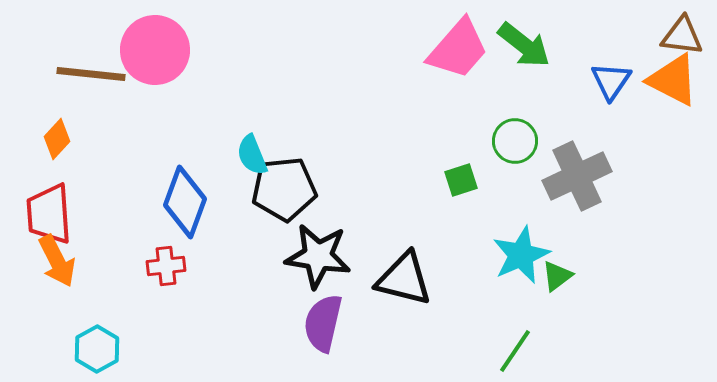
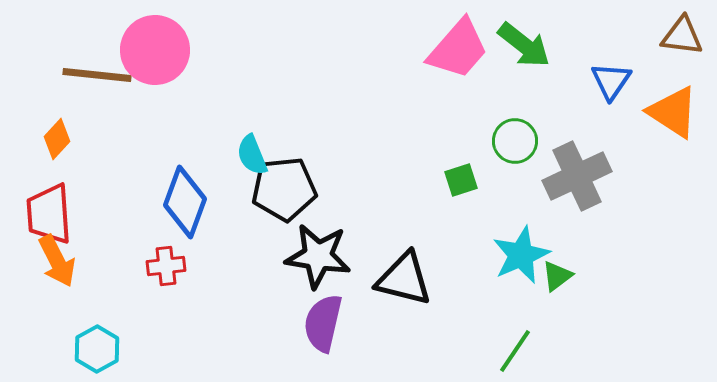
brown line: moved 6 px right, 1 px down
orange triangle: moved 32 px down; rotated 6 degrees clockwise
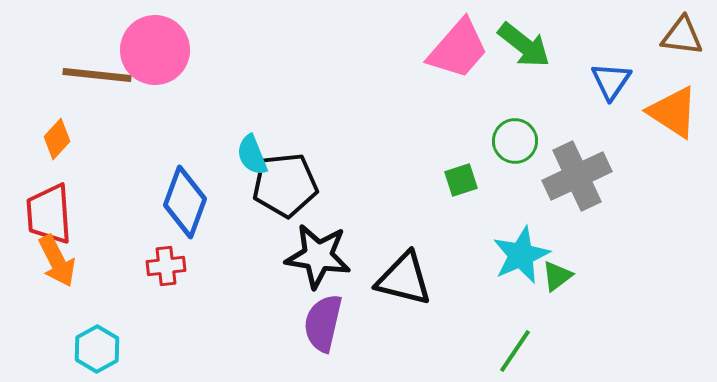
black pentagon: moved 1 px right, 4 px up
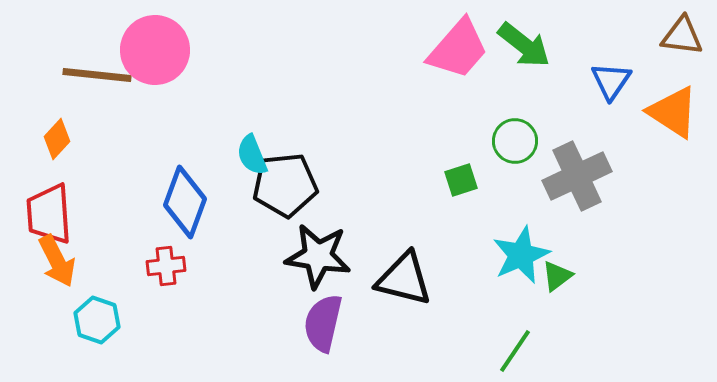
cyan hexagon: moved 29 px up; rotated 12 degrees counterclockwise
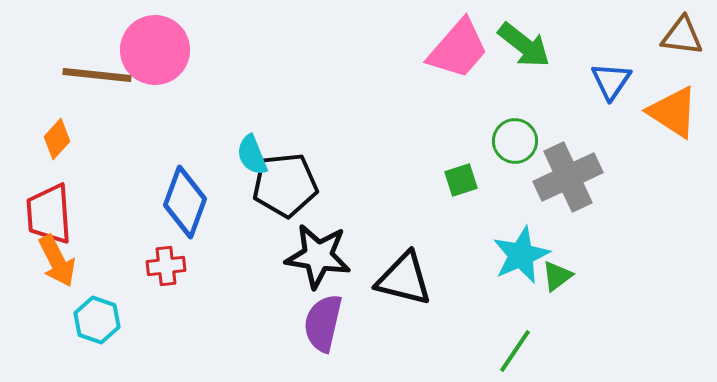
gray cross: moved 9 px left, 1 px down
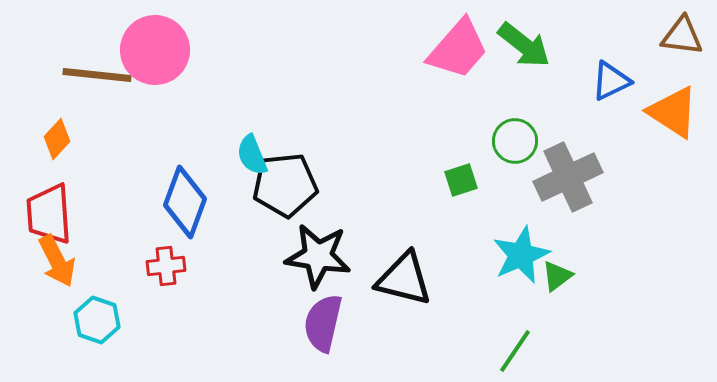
blue triangle: rotated 30 degrees clockwise
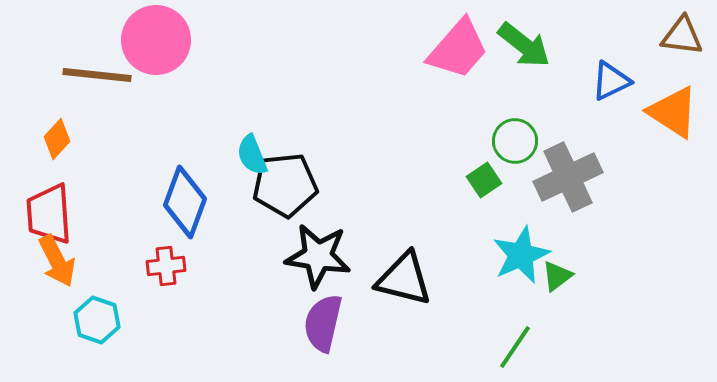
pink circle: moved 1 px right, 10 px up
green square: moved 23 px right; rotated 16 degrees counterclockwise
green line: moved 4 px up
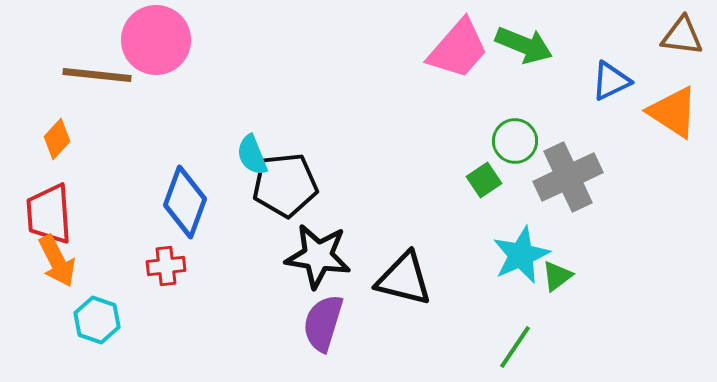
green arrow: rotated 16 degrees counterclockwise
purple semicircle: rotated 4 degrees clockwise
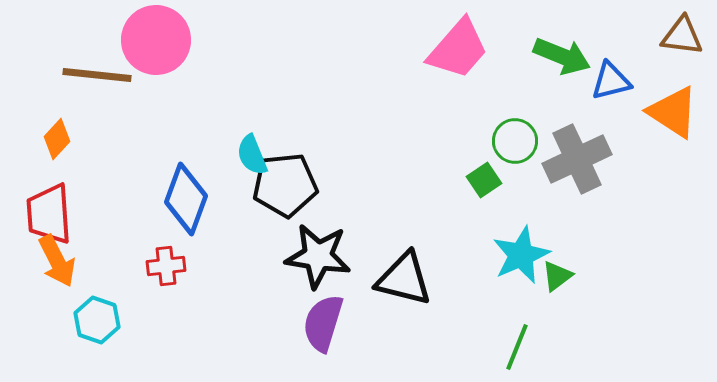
green arrow: moved 38 px right, 11 px down
blue triangle: rotated 12 degrees clockwise
gray cross: moved 9 px right, 18 px up
blue diamond: moved 1 px right, 3 px up
green line: moved 2 px right; rotated 12 degrees counterclockwise
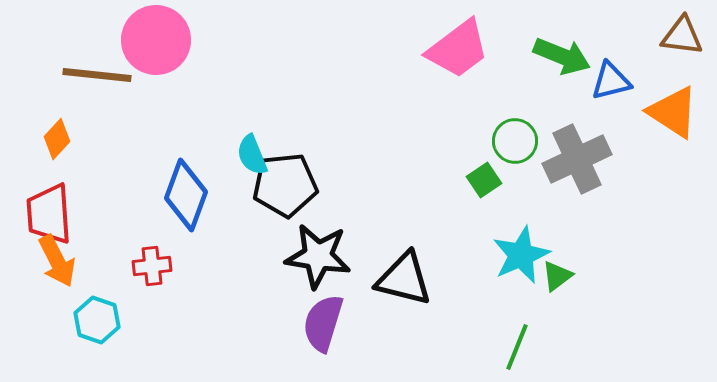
pink trapezoid: rotated 12 degrees clockwise
blue diamond: moved 4 px up
red cross: moved 14 px left
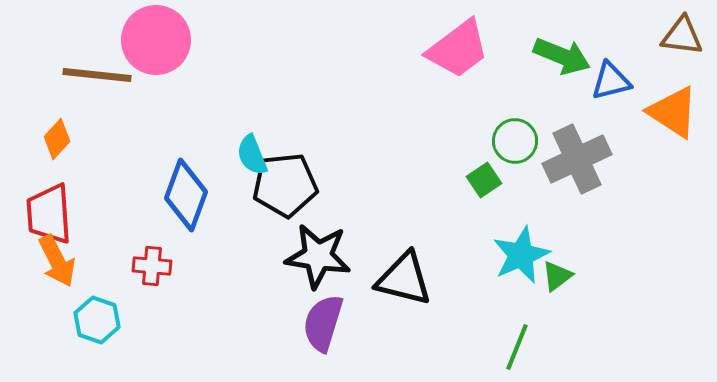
red cross: rotated 12 degrees clockwise
